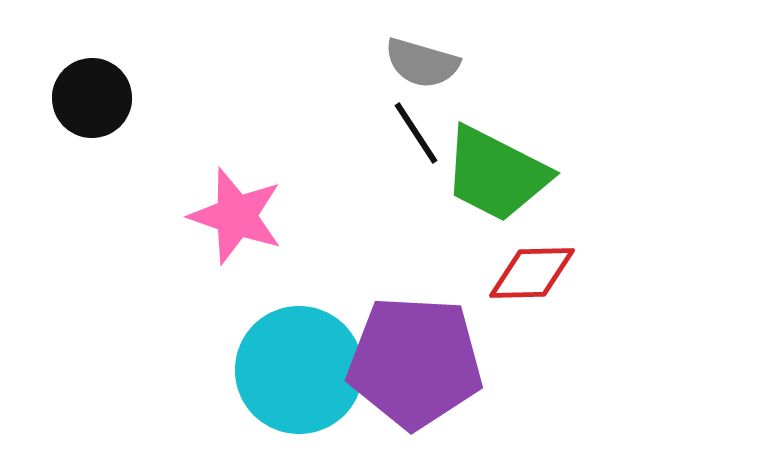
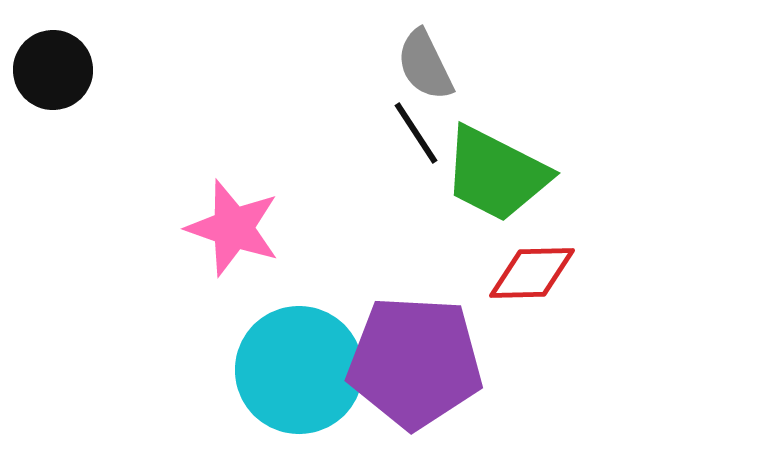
gray semicircle: moved 3 px right, 2 px down; rotated 48 degrees clockwise
black circle: moved 39 px left, 28 px up
pink star: moved 3 px left, 12 px down
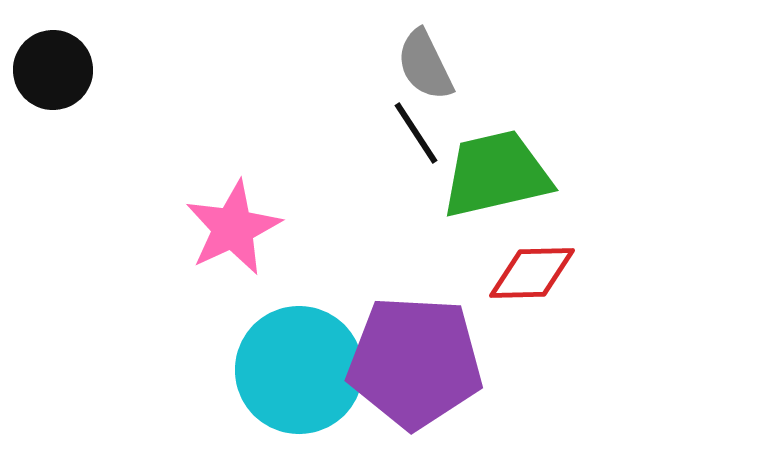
green trapezoid: rotated 140 degrees clockwise
pink star: rotated 28 degrees clockwise
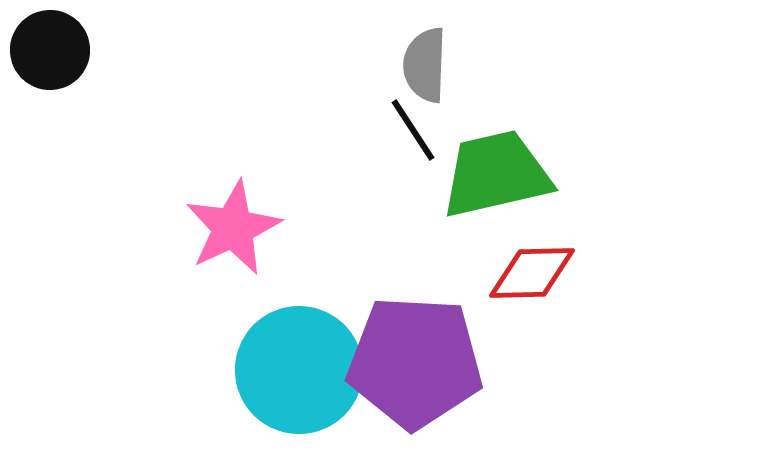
gray semicircle: rotated 28 degrees clockwise
black circle: moved 3 px left, 20 px up
black line: moved 3 px left, 3 px up
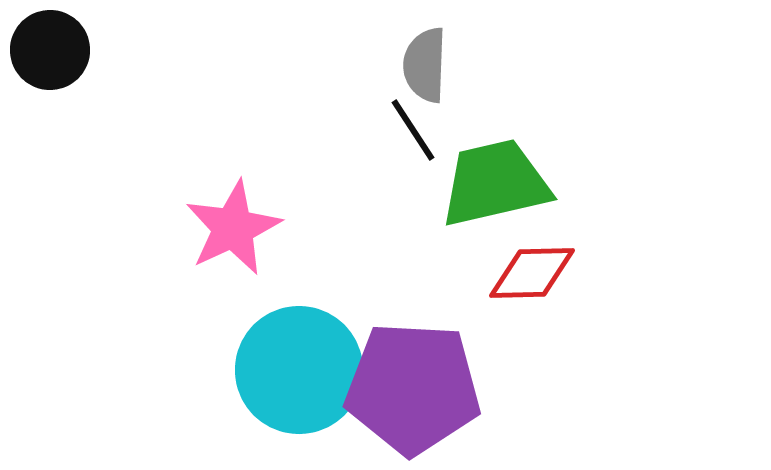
green trapezoid: moved 1 px left, 9 px down
purple pentagon: moved 2 px left, 26 px down
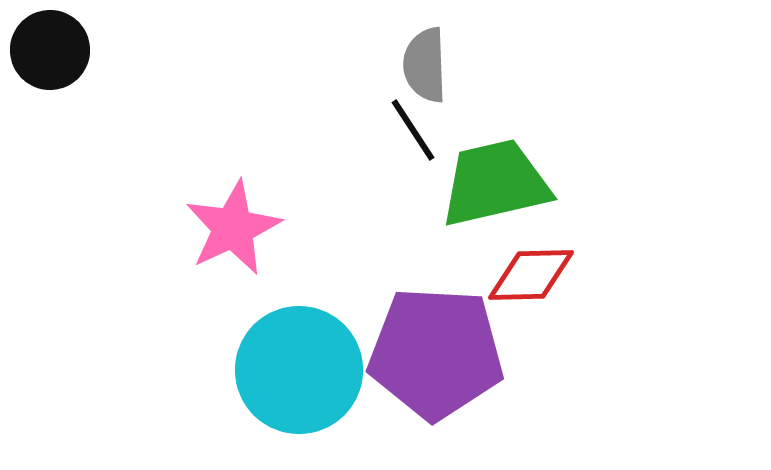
gray semicircle: rotated 4 degrees counterclockwise
red diamond: moved 1 px left, 2 px down
purple pentagon: moved 23 px right, 35 px up
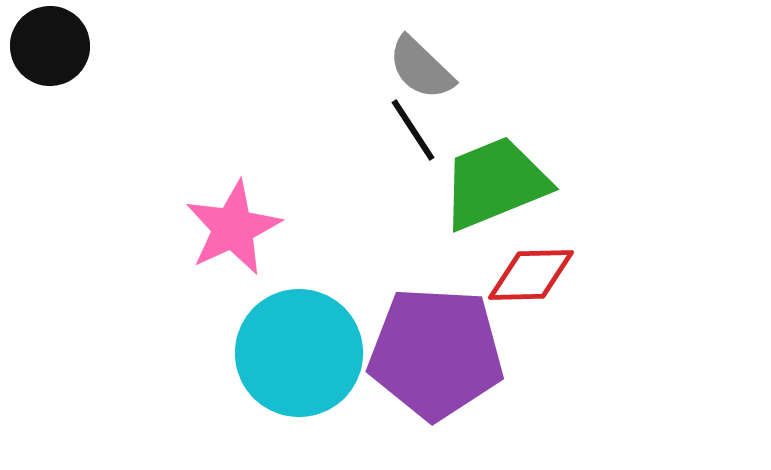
black circle: moved 4 px up
gray semicircle: moved 4 px left, 3 px down; rotated 44 degrees counterclockwise
green trapezoid: rotated 9 degrees counterclockwise
cyan circle: moved 17 px up
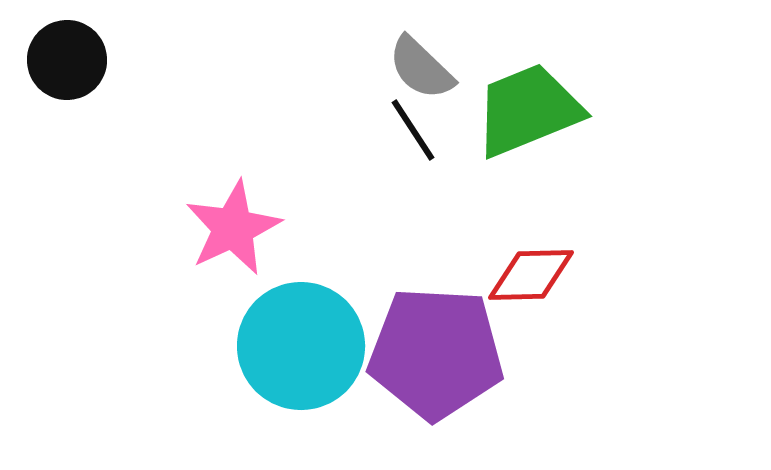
black circle: moved 17 px right, 14 px down
green trapezoid: moved 33 px right, 73 px up
cyan circle: moved 2 px right, 7 px up
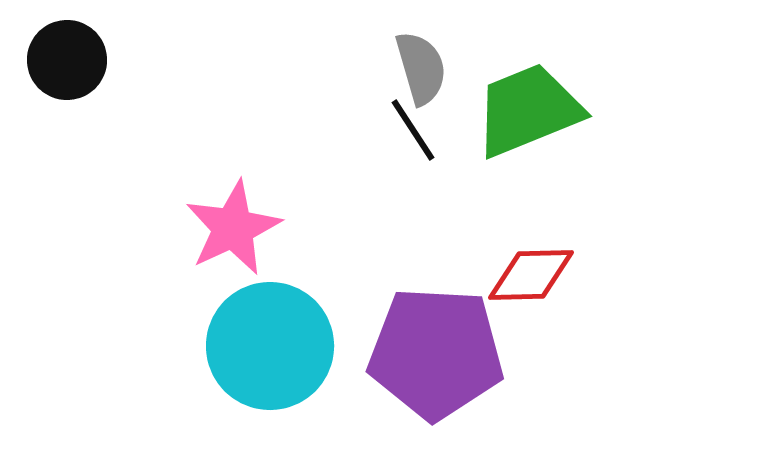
gray semicircle: rotated 150 degrees counterclockwise
cyan circle: moved 31 px left
